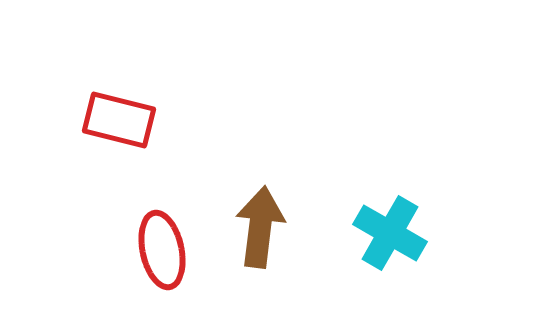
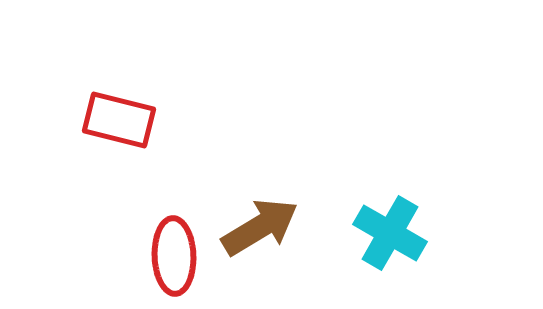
brown arrow: rotated 52 degrees clockwise
red ellipse: moved 12 px right, 6 px down; rotated 10 degrees clockwise
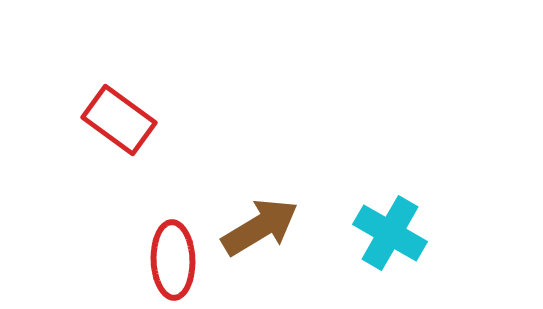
red rectangle: rotated 22 degrees clockwise
red ellipse: moved 1 px left, 4 px down
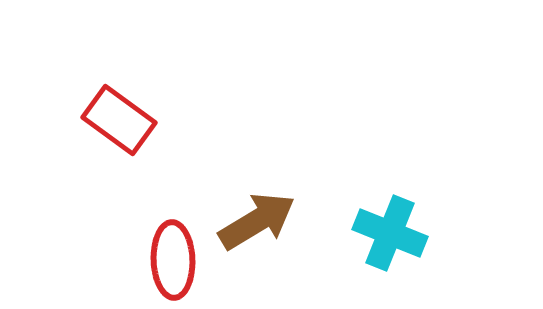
brown arrow: moved 3 px left, 6 px up
cyan cross: rotated 8 degrees counterclockwise
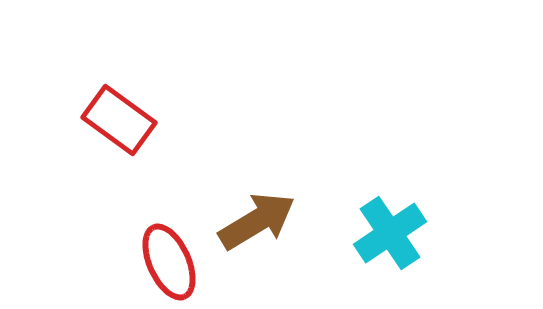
cyan cross: rotated 34 degrees clockwise
red ellipse: moved 4 px left, 2 px down; rotated 22 degrees counterclockwise
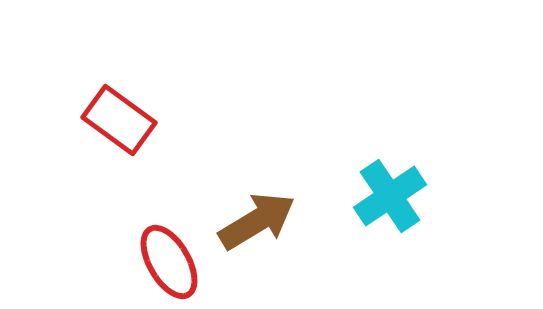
cyan cross: moved 37 px up
red ellipse: rotated 6 degrees counterclockwise
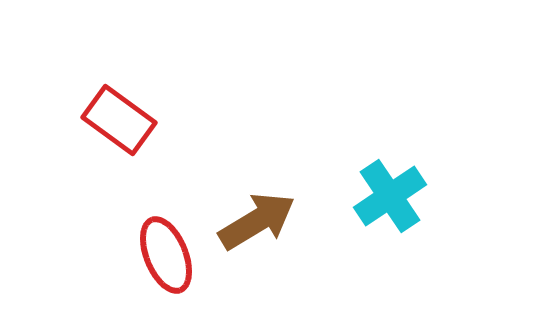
red ellipse: moved 3 px left, 7 px up; rotated 8 degrees clockwise
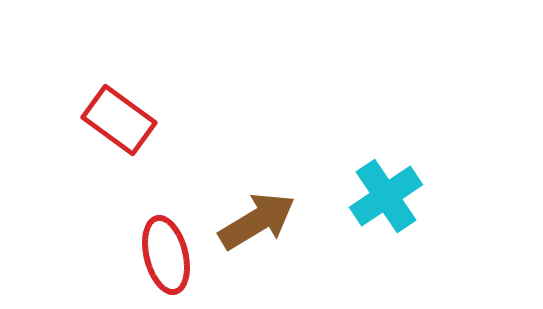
cyan cross: moved 4 px left
red ellipse: rotated 8 degrees clockwise
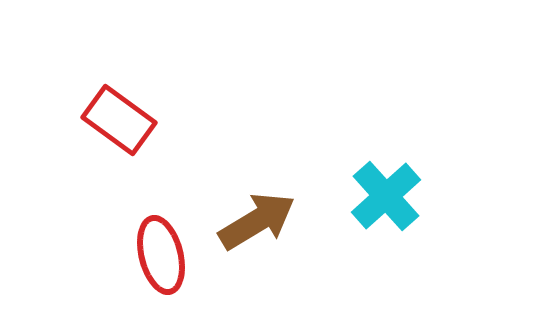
cyan cross: rotated 8 degrees counterclockwise
red ellipse: moved 5 px left
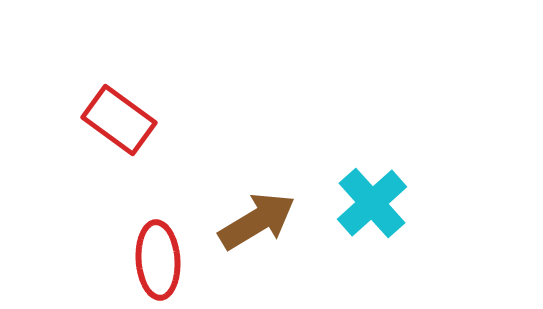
cyan cross: moved 14 px left, 7 px down
red ellipse: moved 3 px left, 5 px down; rotated 10 degrees clockwise
